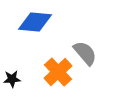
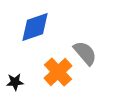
blue diamond: moved 5 px down; rotated 24 degrees counterclockwise
black star: moved 3 px right, 3 px down
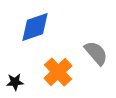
gray semicircle: moved 11 px right
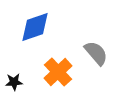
black star: moved 1 px left
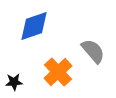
blue diamond: moved 1 px left, 1 px up
gray semicircle: moved 3 px left, 2 px up
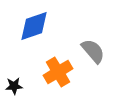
orange cross: rotated 12 degrees clockwise
black star: moved 4 px down
